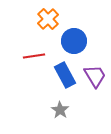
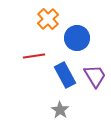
blue circle: moved 3 px right, 3 px up
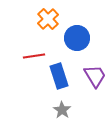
blue rectangle: moved 6 px left, 1 px down; rotated 10 degrees clockwise
gray star: moved 2 px right
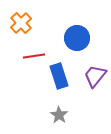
orange cross: moved 27 px left, 4 px down
purple trapezoid: rotated 110 degrees counterclockwise
gray star: moved 3 px left, 5 px down
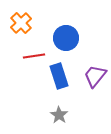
blue circle: moved 11 px left
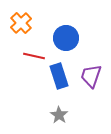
red line: rotated 20 degrees clockwise
purple trapezoid: moved 4 px left; rotated 20 degrees counterclockwise
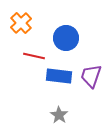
blue rectangle: rotated 65 degrees counterclockwise
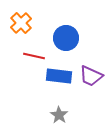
purple trapezoid: rotated 85 degrees counterclockwise
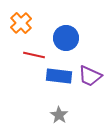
red line: moved 1 px up
purple trapezoid: moved 1 px left
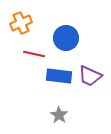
orange cross: rotated 20 degrees clockwise
red line: moved 1 px up
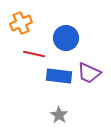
purple trapezoid: moved 1 px left, 3 px up
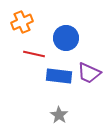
orange cross: moved 1 px right, 1 px up
